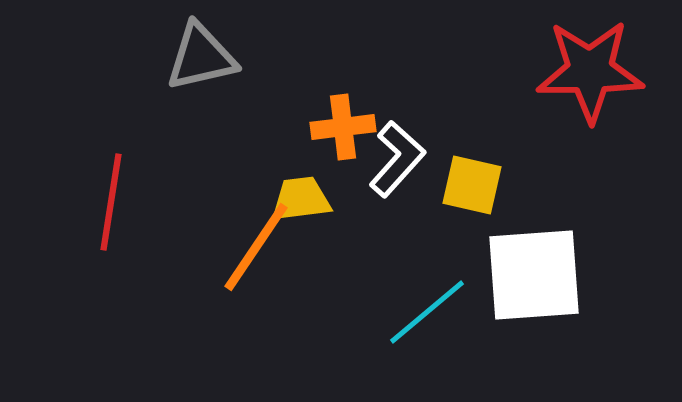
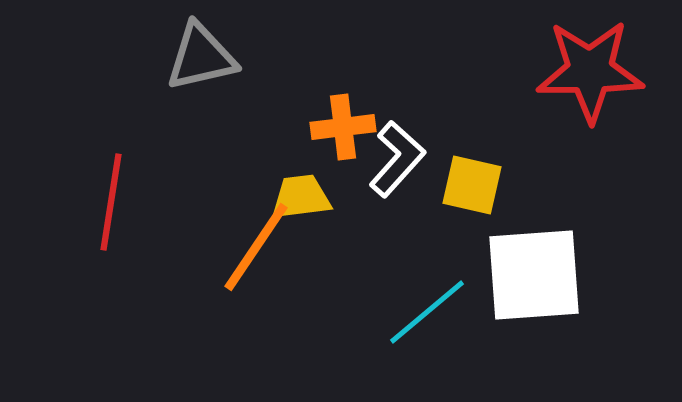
yellow trapezoid: moved 2 px up
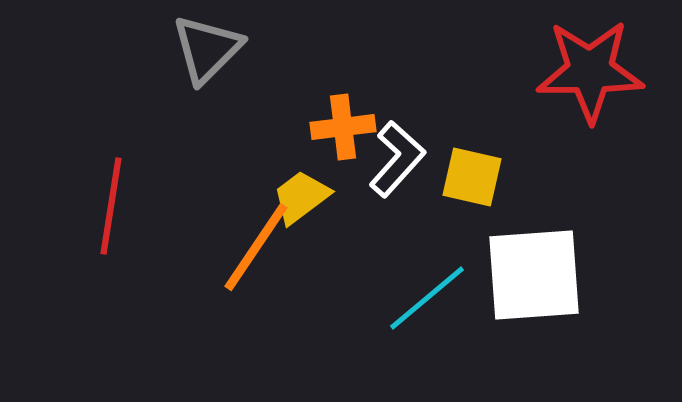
gray triangle: moved 6 px right, 8 px up; rotated 32 degrees counterclockwise
yellow square: moved 8 px up
yellow trapezoid: rotated 30 degrees counterclockwise
red line: moved 4 px down
cyan line: moved 14 px up
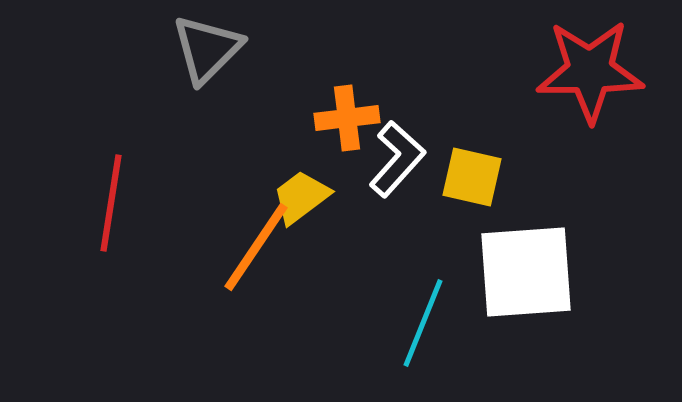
orange cross: moved 4 px right, 9 px up
red line: moved 3 px up
white square: moved 8 px left, 3 px up
cyan line: moved 4 px left, 25 px down; rotated 28 degrees counterclockwise
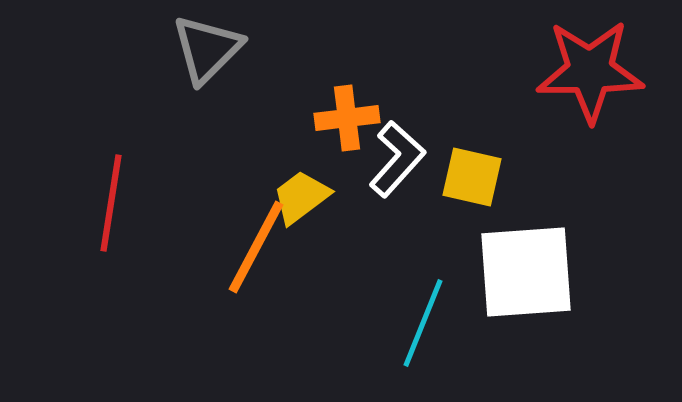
orange line: rotated 6 degrees counterclockwise
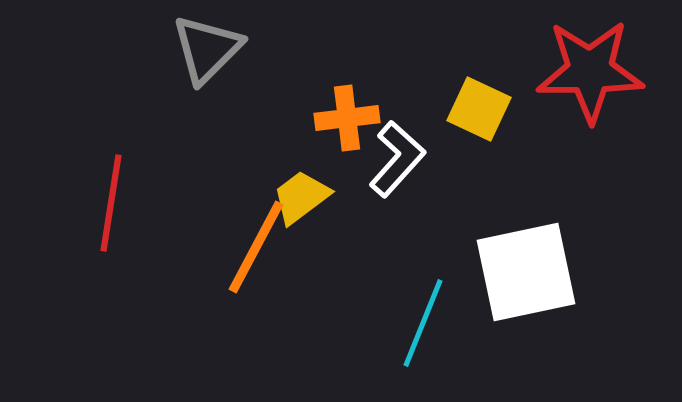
yellow square: moved 7 px right, 68 px up; rotated 12 degrees clockwise
white square: rotated 8 degrees counterclockwise
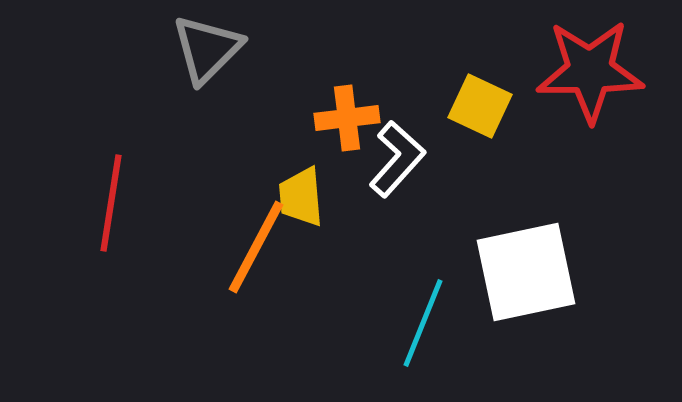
yellow square: moved 1 px right, 3 px up
yellow trapezoid: rotated 58 degrees counterclockwise
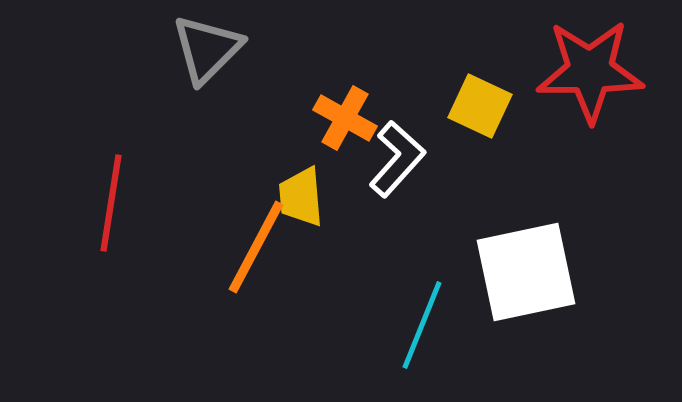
orange cross: moved 2 px left; rotated 36 degrees clockwise
cyan line: moved 1 px left, 2 px down
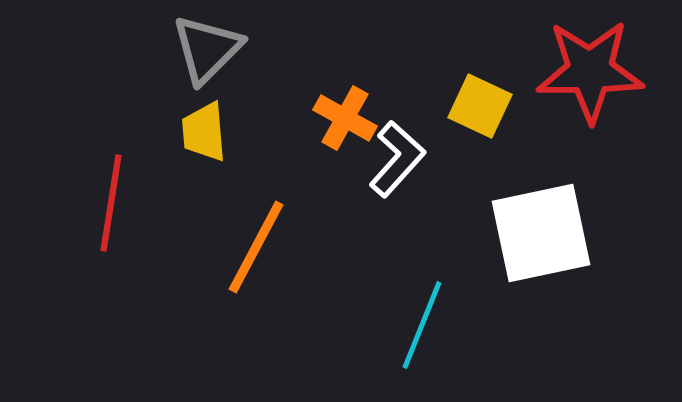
yellow trapezoid: moved 97 px left, 65 px up
white square: moved 15 px right, 39 px up
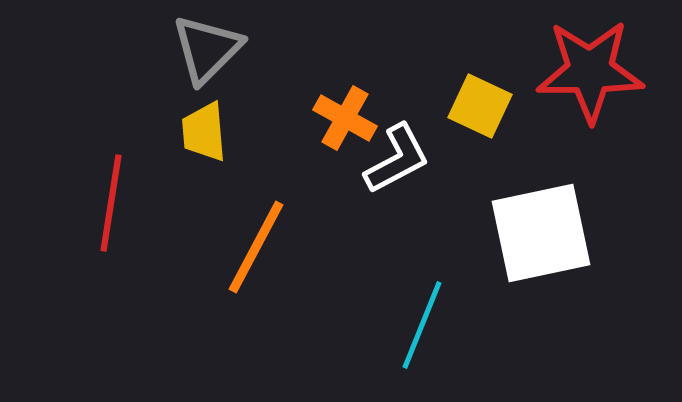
white L-shape: rotated 20 degrees clockwise
